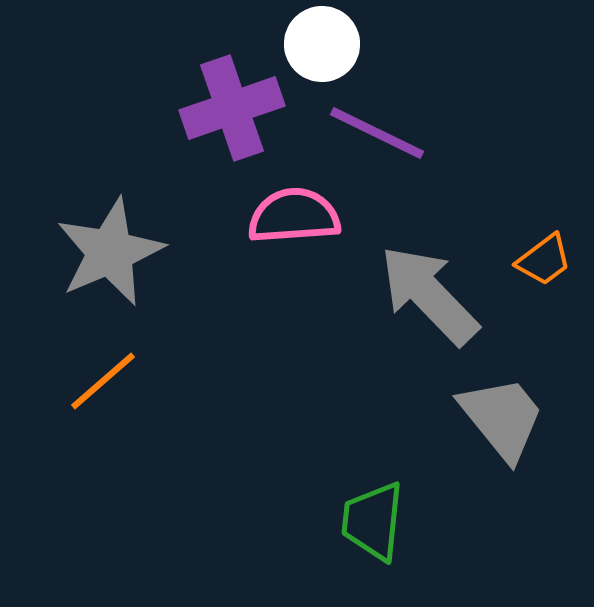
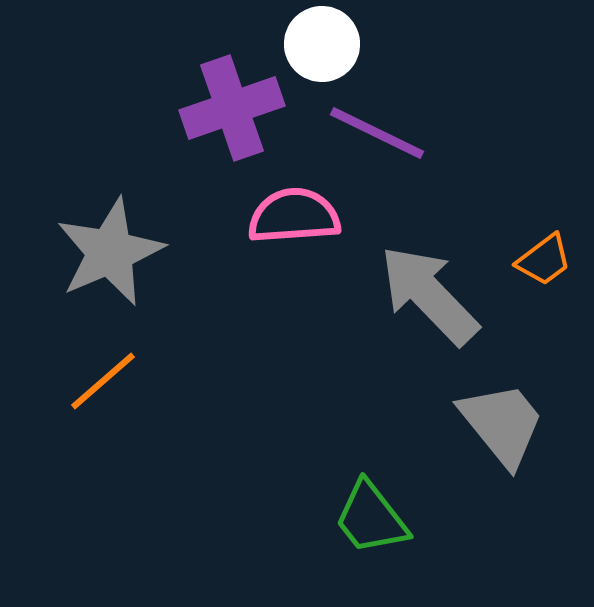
gray trapezoid: moved 6 px down
green trapezoid: moved 2 px left, 3 px up; rotated 44 degrees counterclockwise
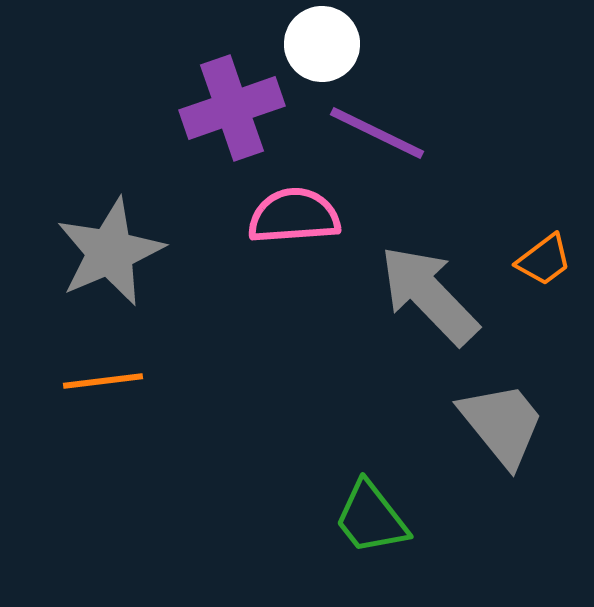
orange line: rotated 34 degrees clockwise
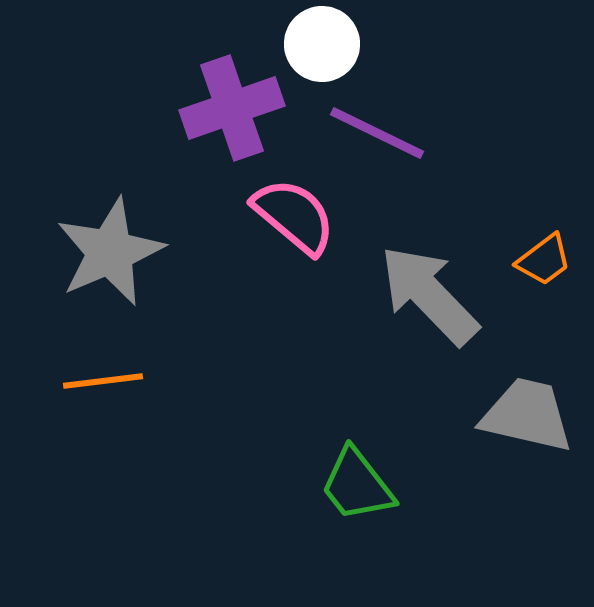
pink semicircle: rotated 44 degrees clockwise
gray trapezoid: moved 25 px right, 9 px up; rotated 38 degrees counterclockwise
green trapezoid: moved 14 px left, 33 px up
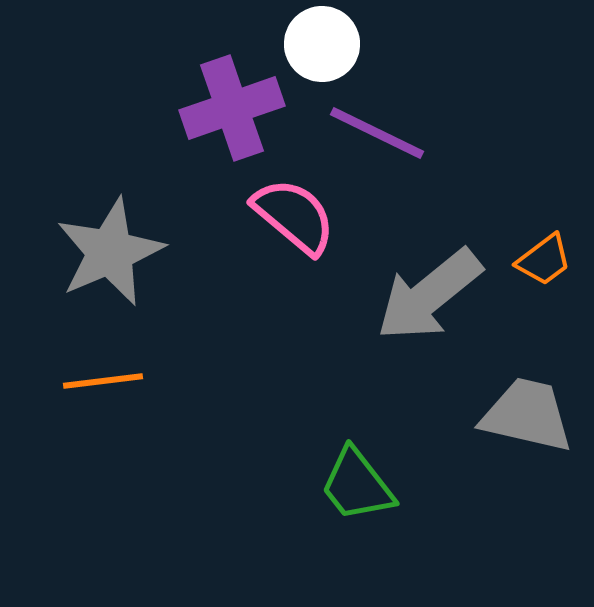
gray arrow: rotated 85 degrees counterclockwise
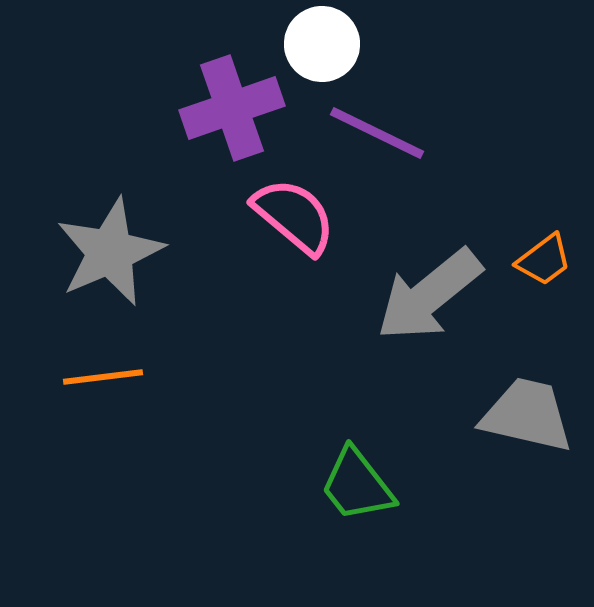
orange line: moved 4 px up
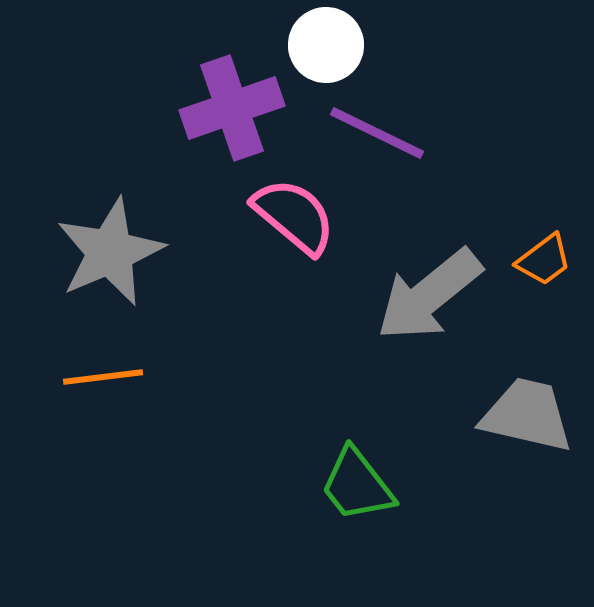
white circle: moved 4 px right, 1 px down
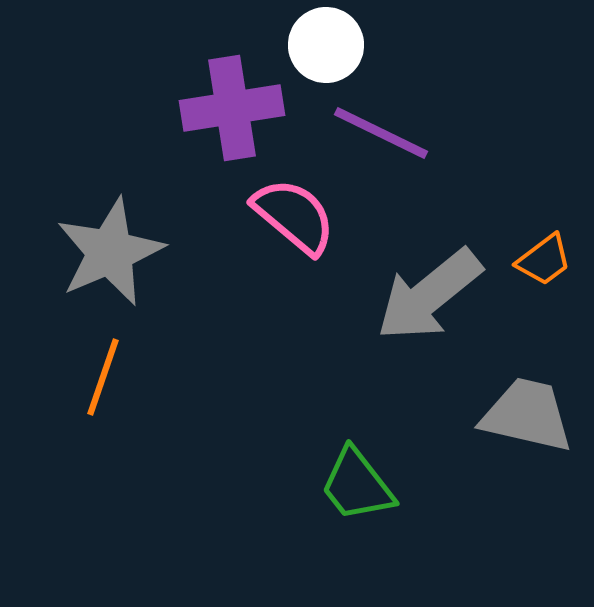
purple cross: rotated 10 degrees clockwise
purple line: moved 4 px right
orange line: rotated 64 degrees counterclockwise
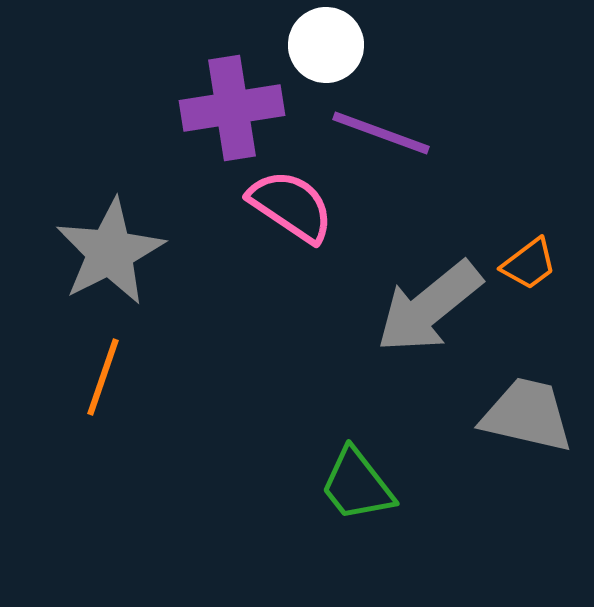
purple line: rotated 6 degrees counterclockwise
pink semicircle: moved 3 px left, 10 px up; rotated 6 degrees counterclockwise
gray star: rotated 4 degrees counterclockwise
orange trapezoid: moved 15 px left, 4 px down
gray arrow: moved 12 px down
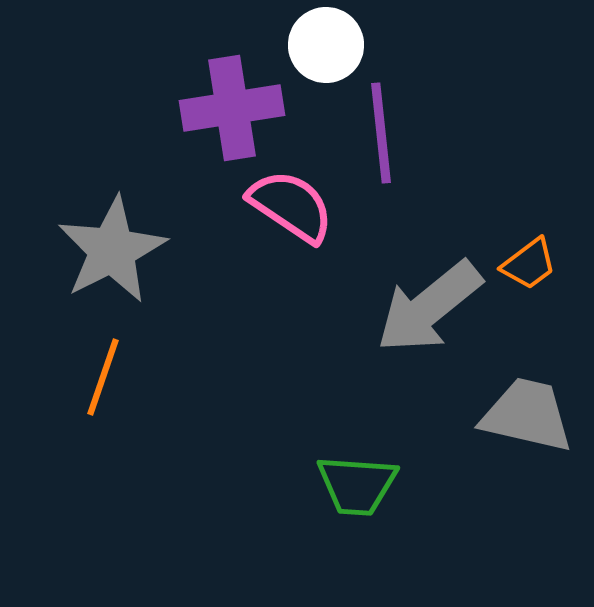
purple line: rotated 64 degrees clockwise
gray star: moved 2 px right, 2 px up
green trapezoid: rotated 48 degrees counterclockwise
